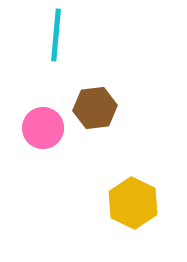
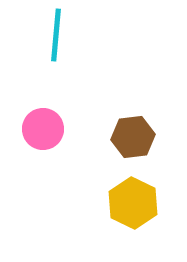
brown hexagon: moved 38 px right, 29 px down
pink circle: moved 1 px down
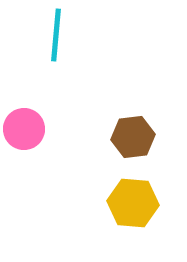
pink circle: moved 19 px left
yellow hexagon: rotated 21 degrees counterclockwise
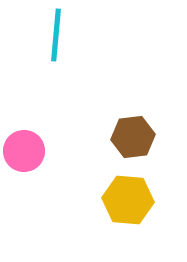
pink circle: moved 22 px down
yellow hexagon: moved 5 px left, 3 px up
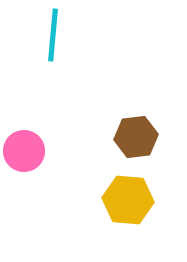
cyan line: moved 3 px left
brown hexagon: moved 3 px right
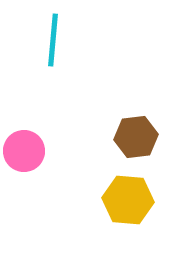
cyan line: moved 5 px down
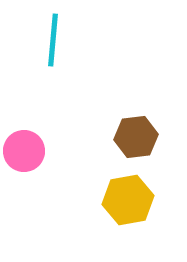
yellow hexagon: rotated 15 degrees counterclockwise
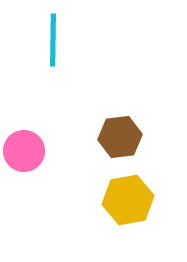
cyan line: rotated 4 degrees counterclockwise
brown hexagon: moved 16 px left
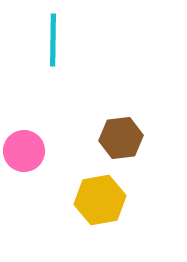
brown hexagon: moved 1 px right, 1 px down
yellow hexagon: moved 28 px left
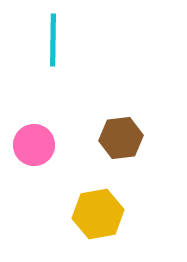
pink circle: moved 10 px right, 6 px up
yellow hexagon: moved 2 px left, 14 px down
